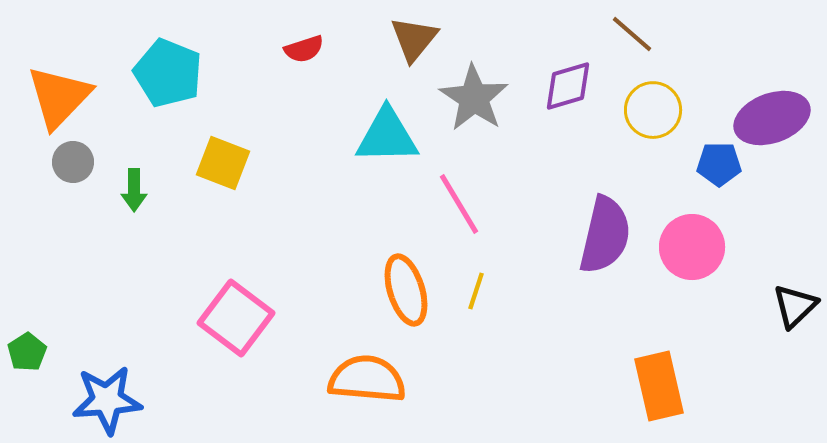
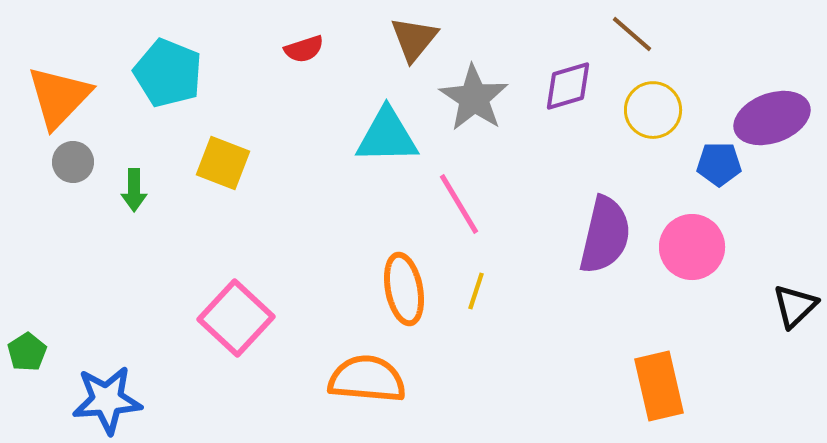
orange ellipse: moved 2 px left, 1 px up; rotated 6 degrees clockwise
pink square: rotated 6 degrees clockwise
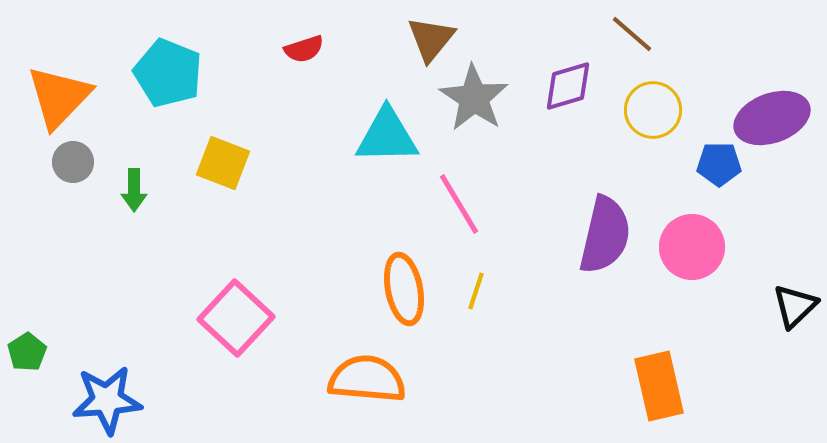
brown triangle: moved 17 px right
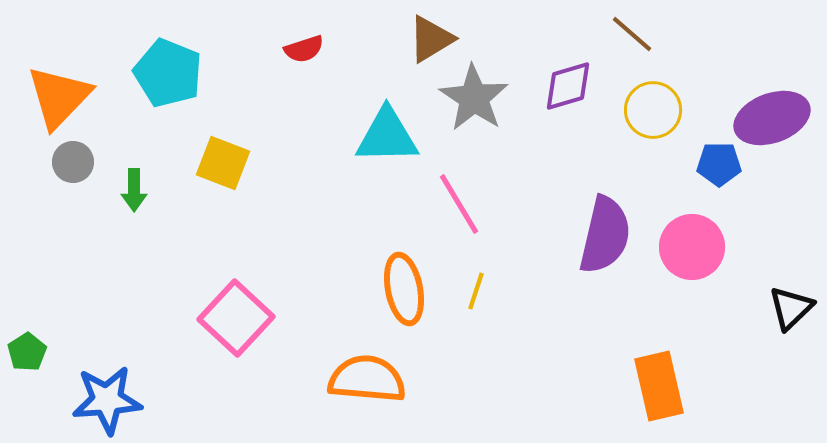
brown triangle: rotated 20 degrees clockwise
black triangle: moved 4 px left, 2 px down
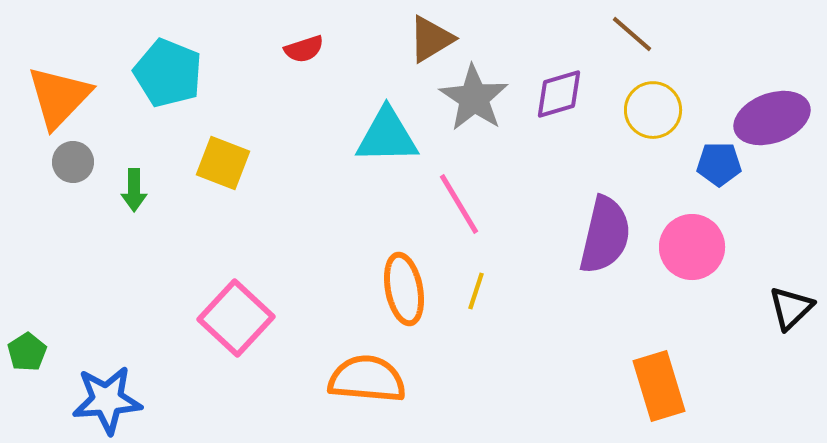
purple diamond: moved 9 px left, 8 px down
orange rectangle: rotated 4 degrees counterclockwise
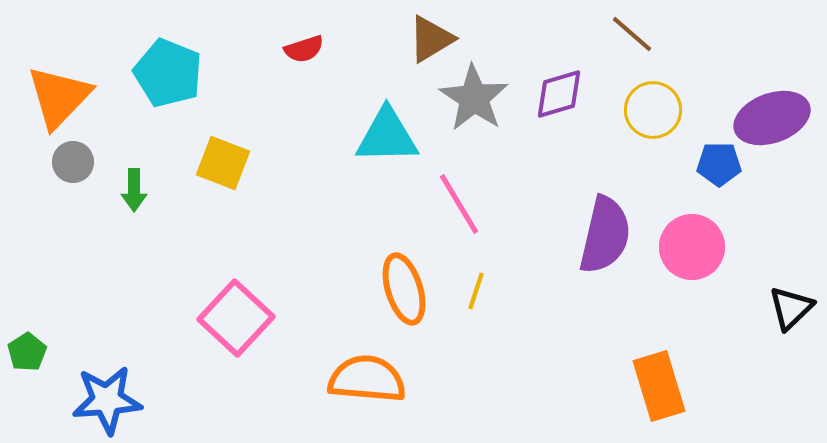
orange ellipse: rotated 6 degrees counterclockwise
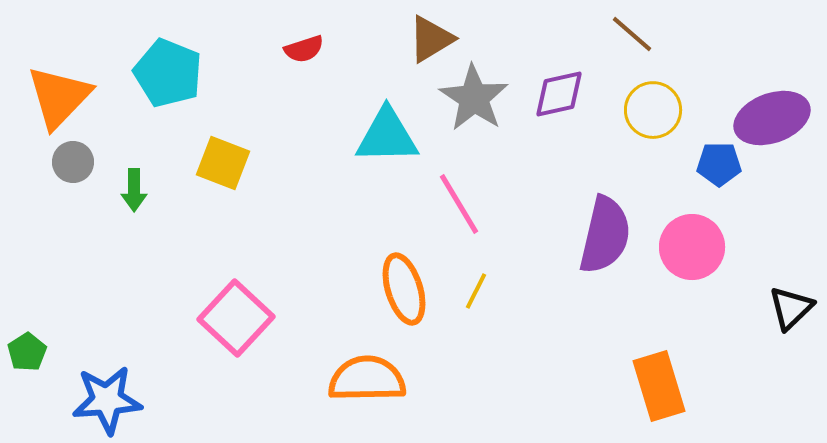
purple diamond: rotated 4 degrees clockwise
yellow line: rotated 9 degrees clockwise
orange semicircle: rotated 6 degrees counterclockwise
